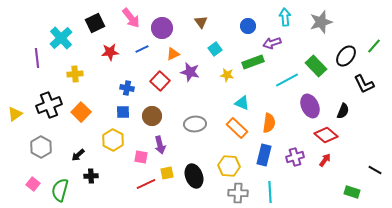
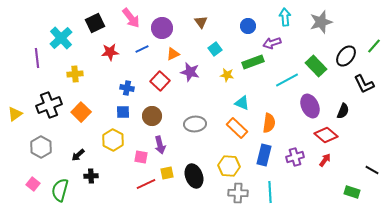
black line at (375, 170): moved 3 px left
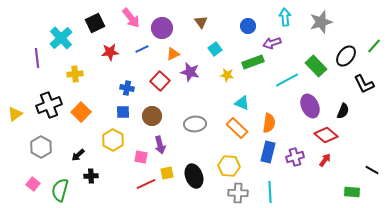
blue rectangle at (264, 155): moved 4 px right, 3 px up
green rectangle at (352, 192): rotated 14 degrees counterclockwise
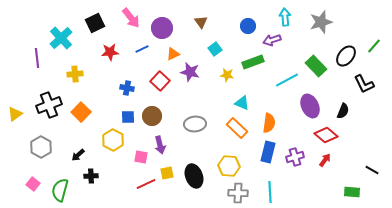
purple arrow at (272, 43): moved 3 px up
blue square at (123, 112): moved 5 px right, 5 px down
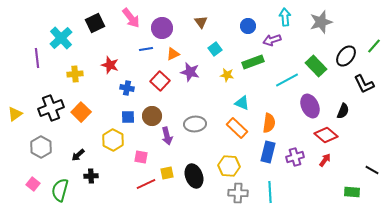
blue line at (142, 49): moved 4 px right; rotated 16 degrees clockwise
red star at (110, 52): moved 13 px down; rotated 24 degrees clockwise
black cross at (49, 105): moved 2 px right, 3 px down
purple arrow at (160, 145): moved 7 px right, 9 px up
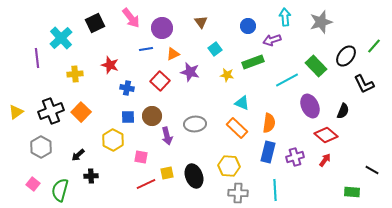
black cross at (51, 108): moved 3 px down
yellow triangle at (15, 114): moved 1 px right, 2 px up
cyan line at (270, 192): moved 5 px right, 2 px up
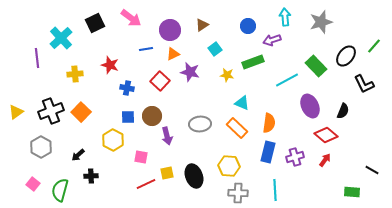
pink arrow at (131, 18): rotated 15 degrees counterclockwise
brown triangle at (201, 22): moved 1 px right, 3 px down; rotated 32 degrees clockwise
purple circle at (162, 28): moved 8 px right, 2 px down
gray ellipse at (195, 124): moved 5 px right
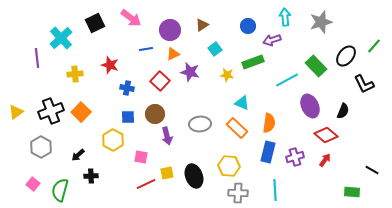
brown circle at (152, 116): moved 3 px right, 2 px up
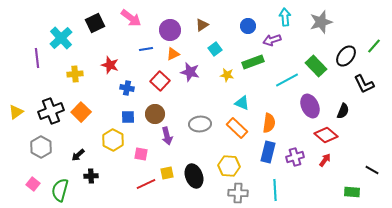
pink square at (141, 157): moved 3 px up
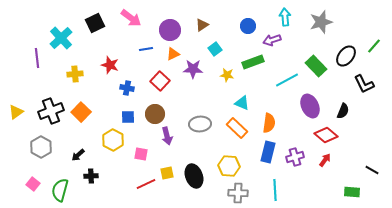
purple star at (190, 72): moved 3 px right, 3 px up; rotated 12 degrees counterclockwise
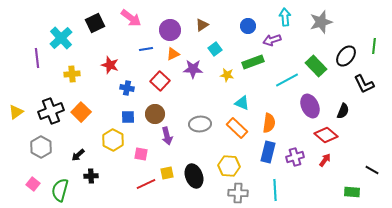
green line at (374, 46): rotated 35 degrees counterclockwise
yellow cross at (75, 74): moved 3 px left
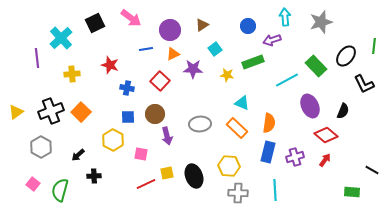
black cross at (91, 176): moved 3 px right
